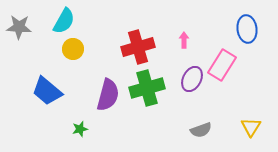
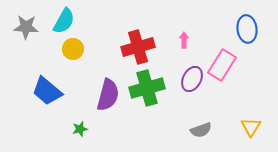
gray star: moved 7 px right
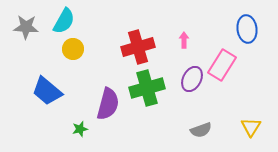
purple semicircle: moved 9 px down
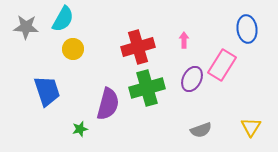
cyan semicircle: moved 1 px left, 2 px up
blue trapezoid: rotated 148 degrees counterclockwise
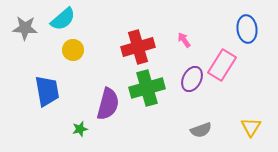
cyan semicircle: rotated 20 degrees clockwise
gray star: moved 1 px left, 1 px down
pink arrow: rotated 35 degrees counterclockwise
yellow circle: moved 1 px down
blue trapezoid: rotated 8 degrees clockwise
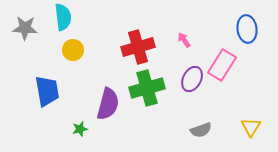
cyan semicircle: moved 2 px up; rotated 56 degrees counterclockwise
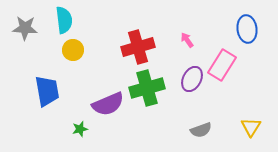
cyan semicircle: moved 1 px right, 3 px down
pink arrow: moved 3 px right
purple semicircle: rotated 52 degrees clockwise
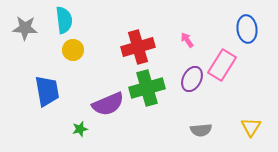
gray semicircle: rotated 15 degrees clockwise
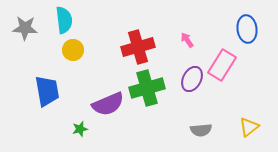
yellow triangle: moved 2 px left; rotated 20 degrees clockwise
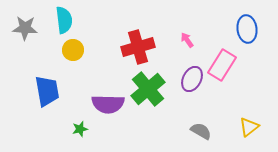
green cross: moved 1 px right, 1 px down; rotated 24 degrees counterclockwise
purple semicircle: rotated 24 degrees clockwise
gray semicircle: moved 1 px down; rotated 145 degrees counterclockwise
